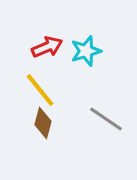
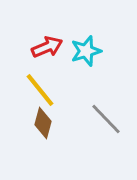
gray line: rotated 12 degrees clockwise
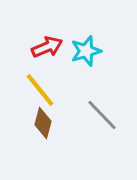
gray line: moved 4 px left, 4 px up
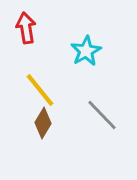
red arrow: moved 21 px left, 19 px up; rotated 76 degrees counterclockwise
cyan star: rotated 12 degrees counterclockwise
brown diamond: rotated 16 degrees clockwise
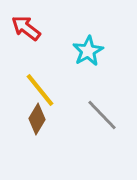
red arrow: rotated 44 degrees counterclockwise
cyan star: moved 2 px right
brown diamond: moved 6 px left, 4 px up
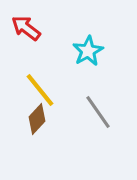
gray line: moved 4 px left, 3 px up; rotated 9 degrees clockwise
brown diamond: rotated 12 degrees clockwise
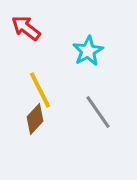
yellow line: rotated 12 degrees clockwise
brown diamond: moved 2 px left
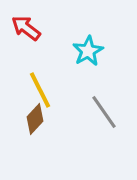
gray line: moved 6 px right
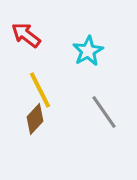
red arrow: moved 7 px down
